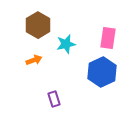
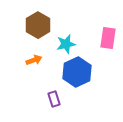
blue hexagon: moved 25 px left
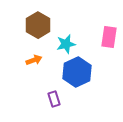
pink rectangle: moved 1 px right, 1 px up
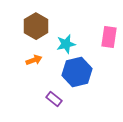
brown hexagon: moved 2 px left, 1 px down
blue hexagon: rotated 12 degrees clockwise
purple rectangle: rotated 35 degrees counterclockwise
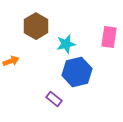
orange arrow: moved 23 px left, 1 px down
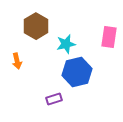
orange arrow: moved 6 px right; rotated 98 degrees clockwise
purple rectangle: rotated 56 degrees counterclockwise
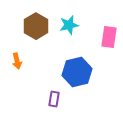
cyan star: moved 3 px right, 19 px up
purple rectangle: rotated 63 degrees counterclockwise
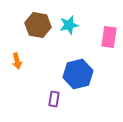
brown hexagon: moved 2 px right, 1 px up; rotated 20 degrees counterclockwise
blue hexagon: moved 1 px right, 2 px down
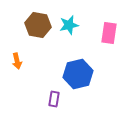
pink rectangle: moved 4 px up
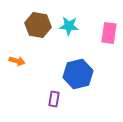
cyan star: moved 1 px down; rotated 18 degrees clockwise
orange arrow: rotated 63 degrees counterclockwise
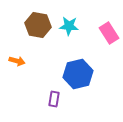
pink rectangle: rotated 40 degrees counterclockwise
